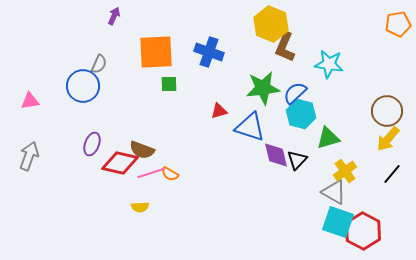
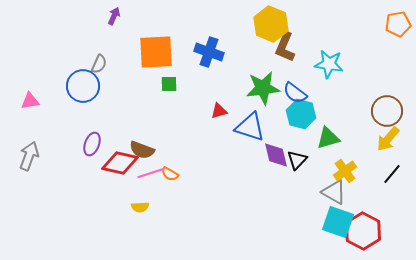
blue semicircle: rotated 100 degrees counterclockwise
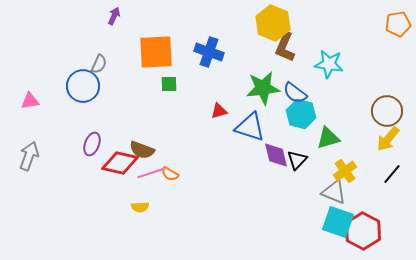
yellow hexagon: moved 2 px right, 1 px up
gray triangle: rotated 8 degrees counterclockwise
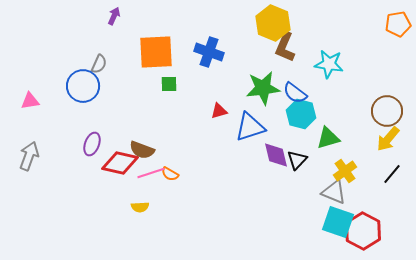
blue triangle: rotated 36 degrees counterclockwise
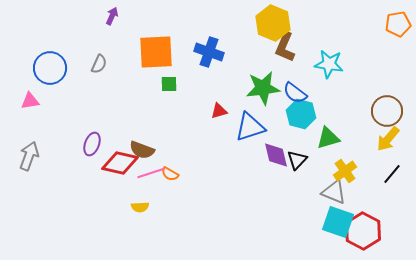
purple arrow: moved 2 px left
blue circle: moved 33 px left, 18 px up
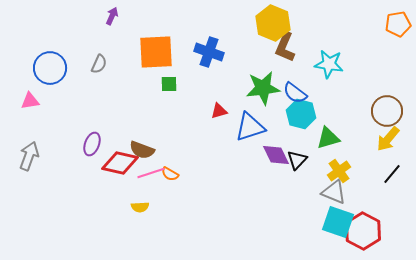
purple diamond: rotated 12 degrees counterclockwise
yellow cross: moved 6 px left
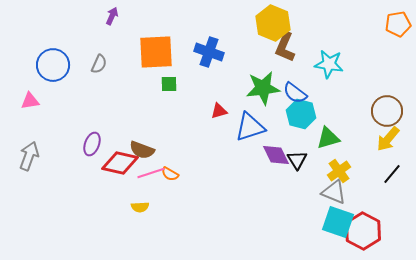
blue circle: moved 3 px right, 3 px up
black triangle: rotated 15 degrees counterclockwise
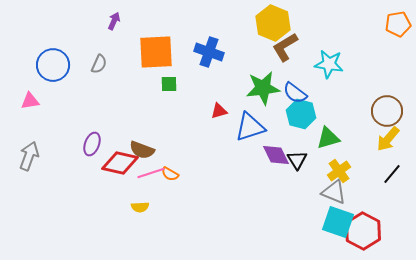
purple arrow: moved 2 px right, 5 px down
brown L-shape: rotated 36 degrees clockwise
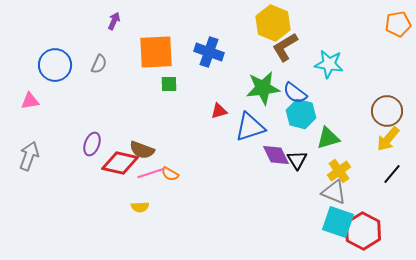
blue circle: moved 2 px right
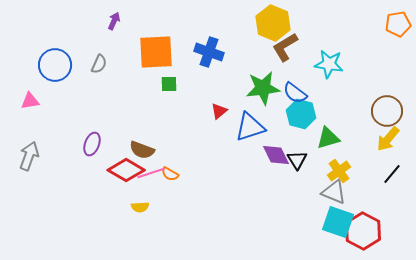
red triangle: rotated 24 degrees counterclockwise
red diamond: moved 6 px right, 7 px down; rotated 18 degrees clockwise
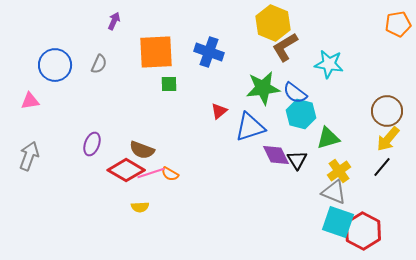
black line: moved 10 px left, 7 px up
